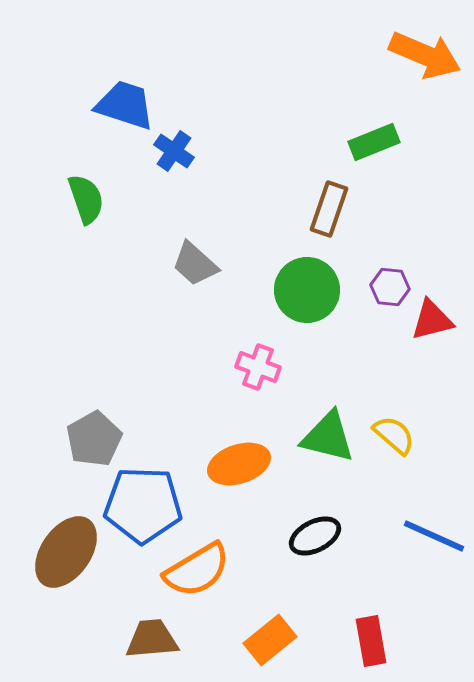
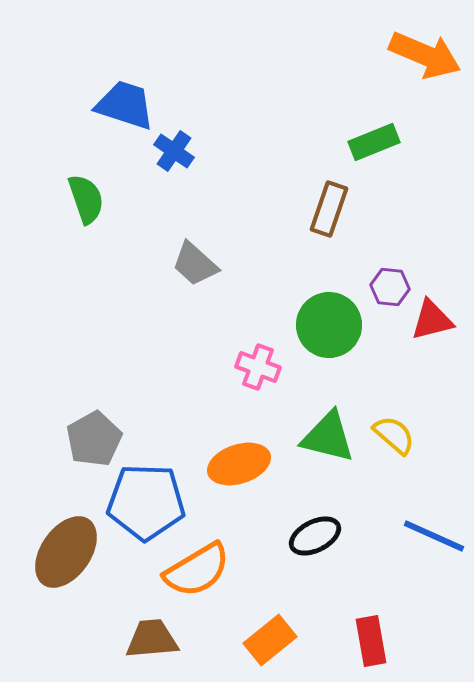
green circle: moved 22 px right, 35 px down
blue pentagon: moved 3 px right, 3 px up
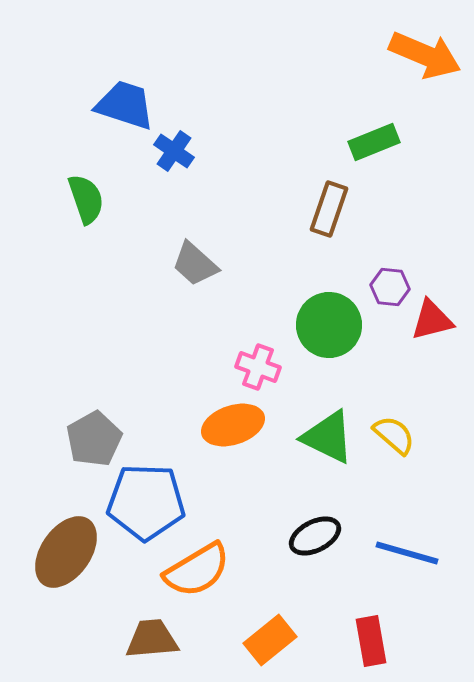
green triangle: rotated 12 degrees clockwise
orange ellipse: moved 6 px left, 39 px up
blue line: moved 27 px left, 17 px down; rotated 8 degrees counterclockwise
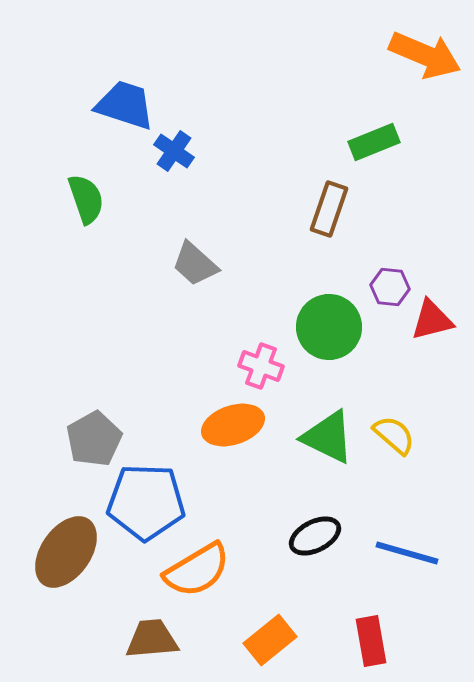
green circle: moved 2 px down
pink cross: moved 3 px right, 1 px up
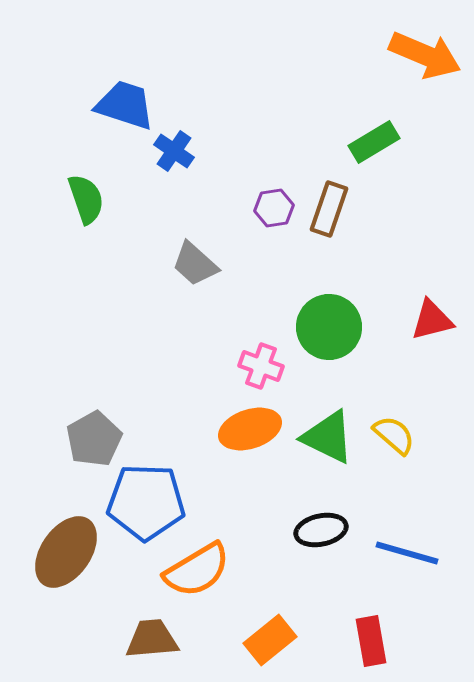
green rectangle: rotated 9 degrees counterclockwise
purple hexagon: moved 116 px left, 79 px up; rotated 15 degrees counterclockwise
orange ellipse: moved 17 px right, 4 px down
black ellipse: moved 6 px right, 6 px up; rotated 15 degrees clockwise
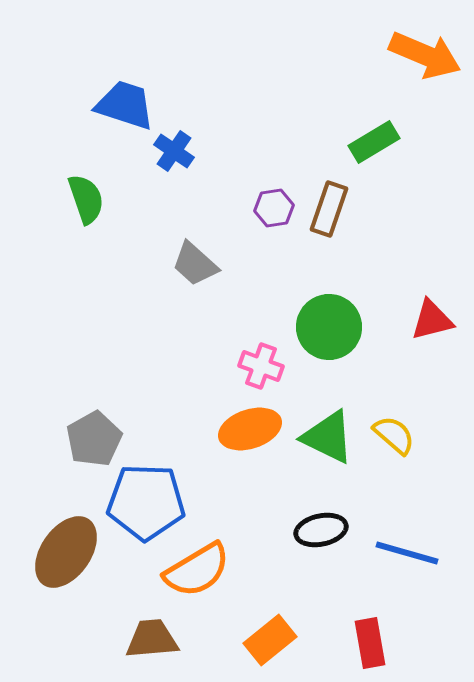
red rectangle: moved 1 px left, 2 px down
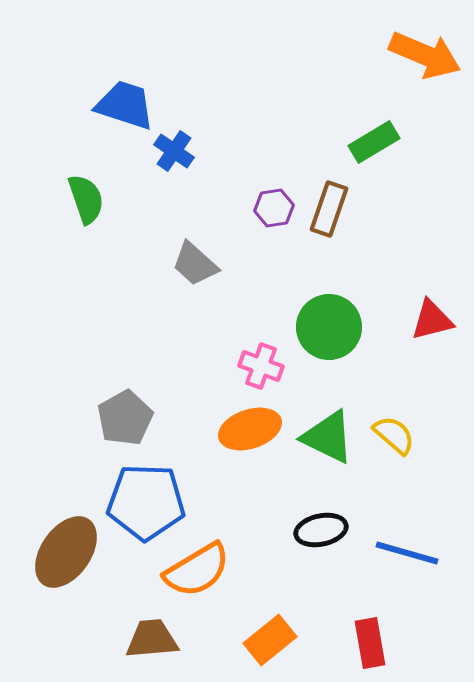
gray pentagon: moved 31 px right, 21 px up
